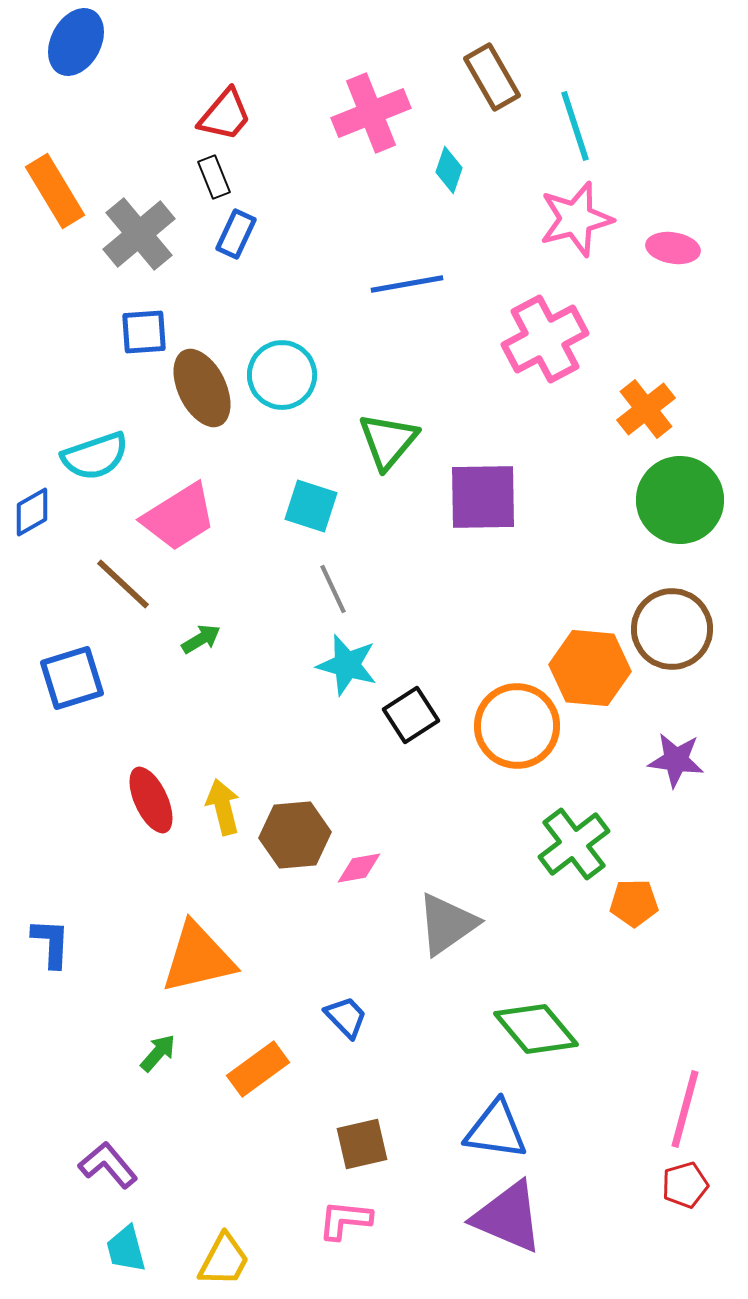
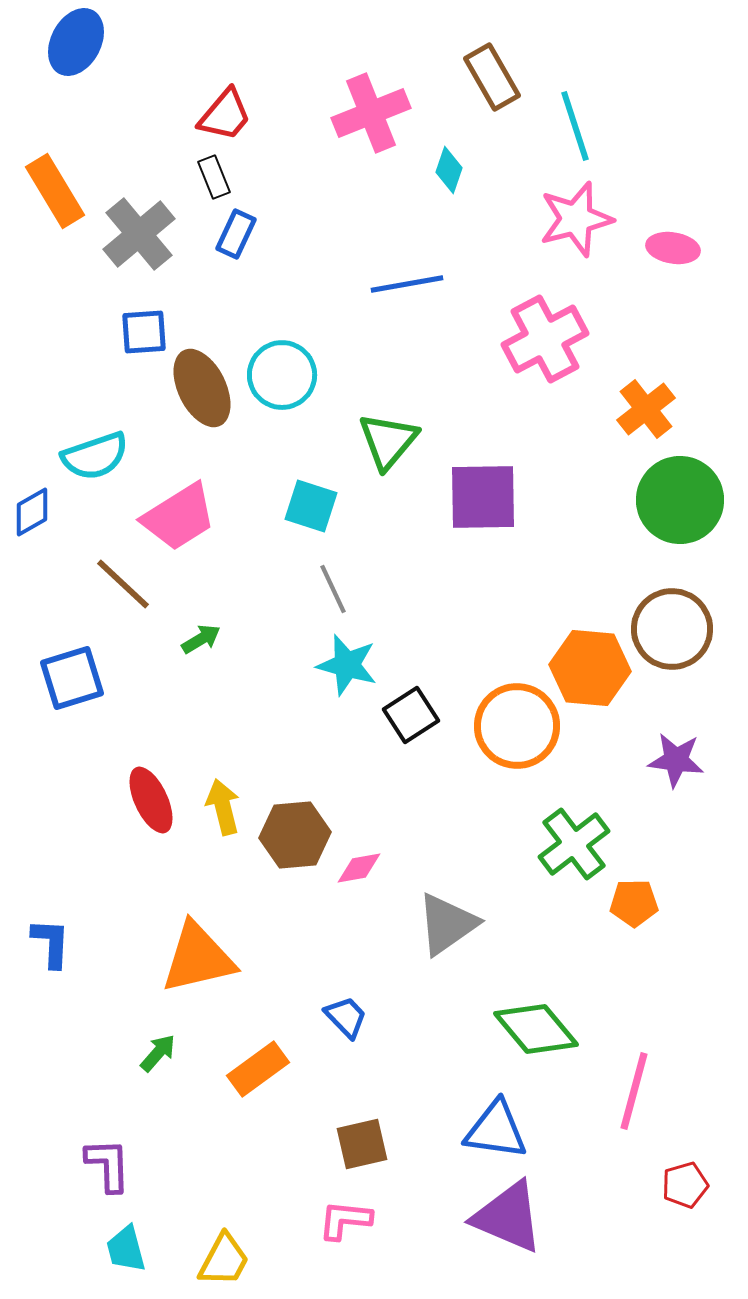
pink line at (685, 1109): moved 51 px left, 18 px up
purple L-shape at (108, 1165): rotated 38 degrees clockwise
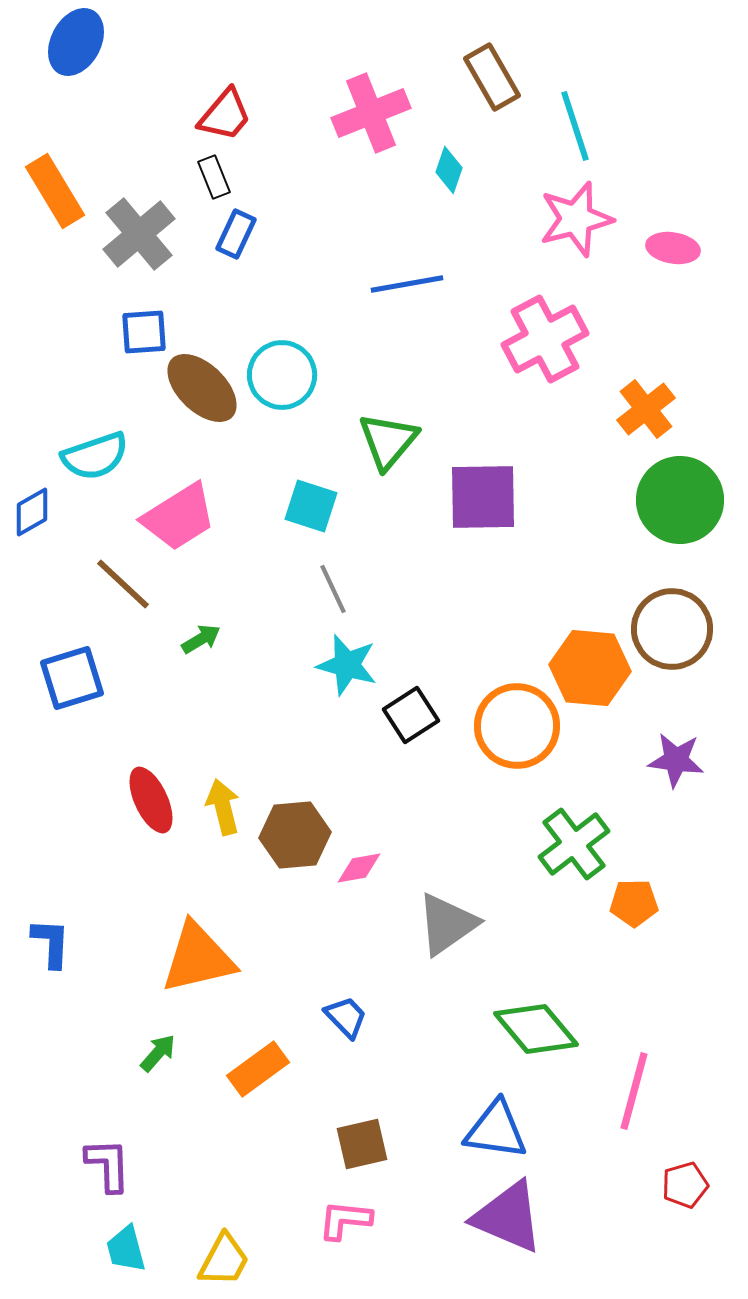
brown ellipse at (202, 388): rotated 20 degrees counterclockwise
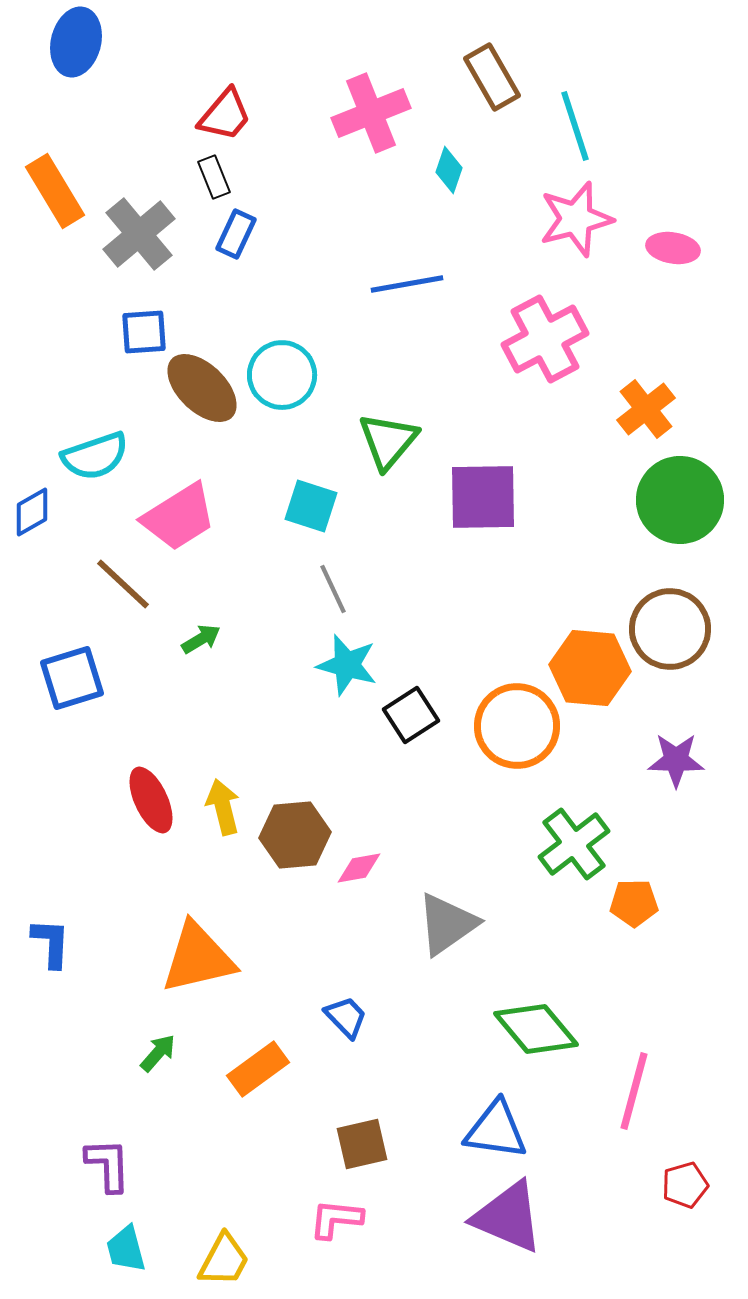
blue ellipse at (76, 42): rotated 14 degrees counterclockwise
brown circle at (672, 629): moved 2 px left
purple star at (676, 760): rotated 6 degrees counterclockwise
pink L-shape at (345, 1220): moved 9 px left, 1 px up
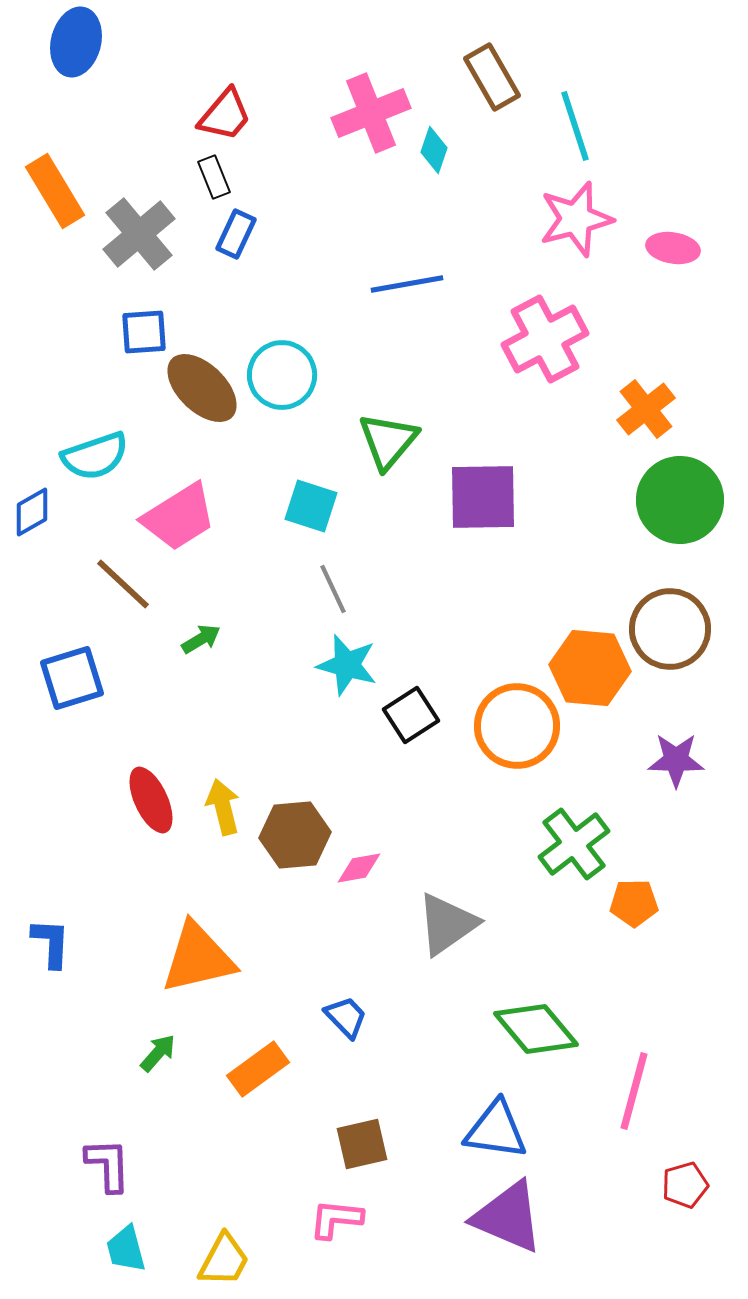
cyan diamond at (449, 170): moved 15 px left, 20 px up
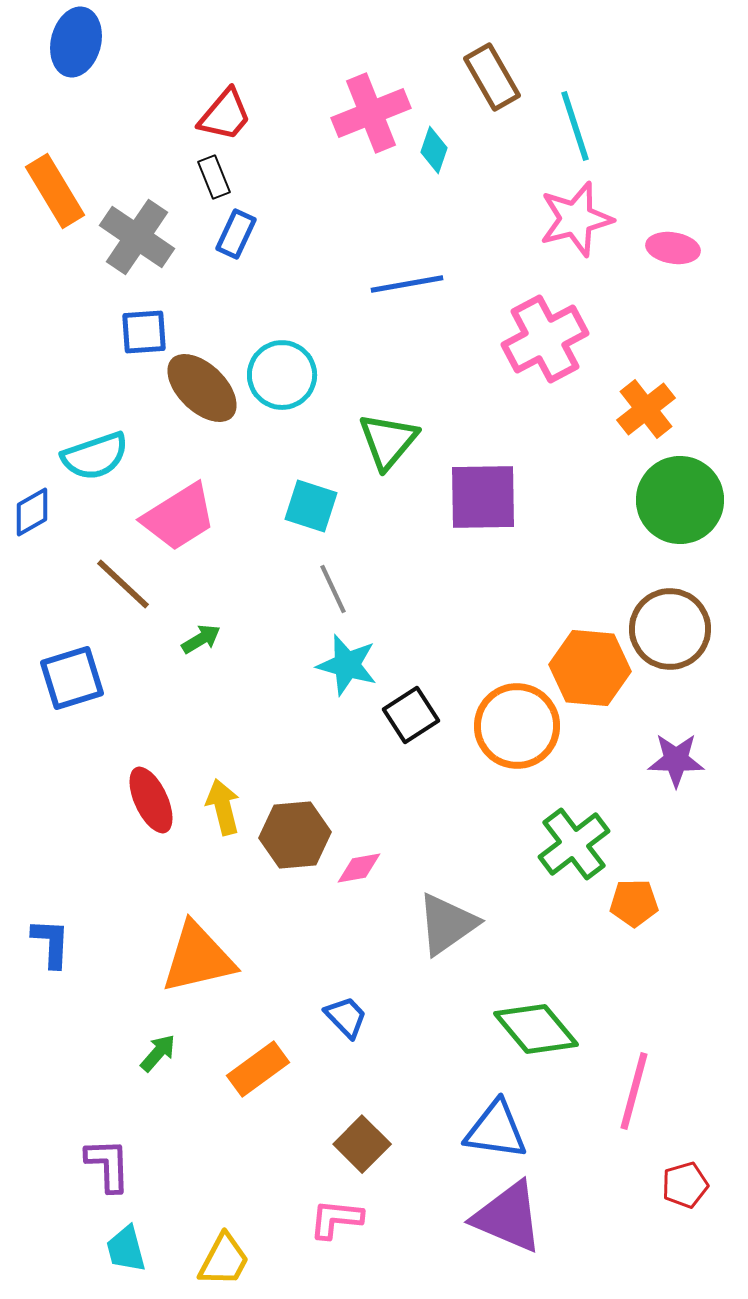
gray cross at (139, 234): moved 2 px left, 3 px down; rotated 16 degrees counterclockwise
brown square at (362, 1144): rotated 32 degrees counterclockwise
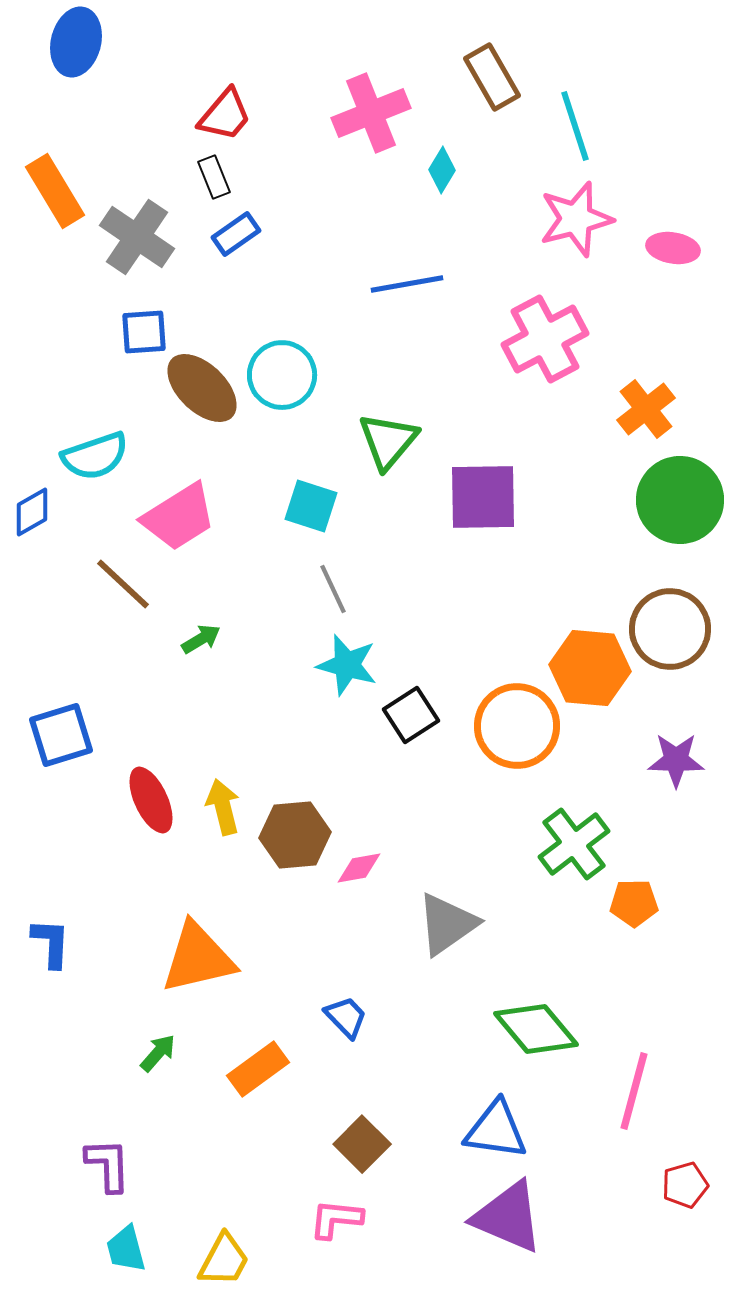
cyan diamond at (434, 150): moved 8 px right, 20 px down; rotated 12 degrees clockwise
blue rectangle at (236, 234): rotated 30 degrees clockwise
blue square at (72, 678): moved 11 px left, 57 px down
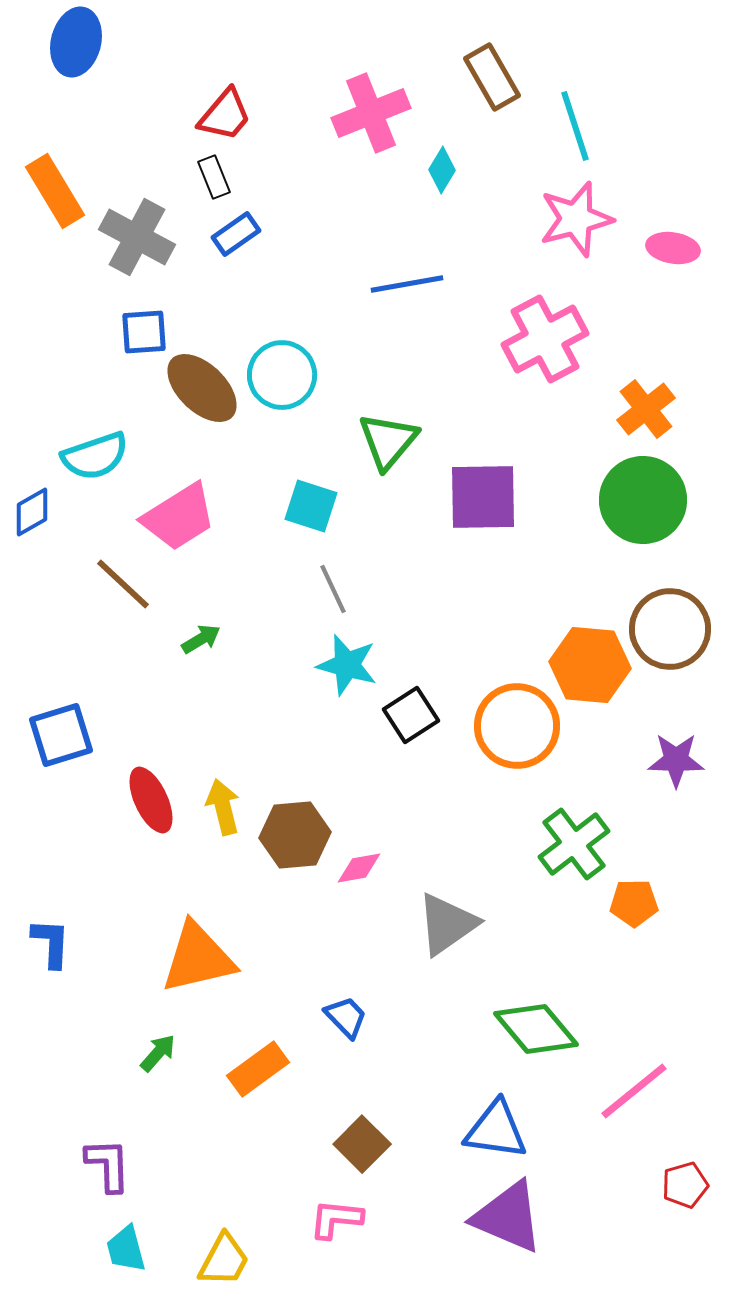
gray cross at (137, 237): rotated 6 degrees counterclockwise
green circle at (680, 500): moved 37 px left
orange hexagon at (590, 668): moved 3 px up
pink line at (634, 1091): rotated 36 degrees clockwise
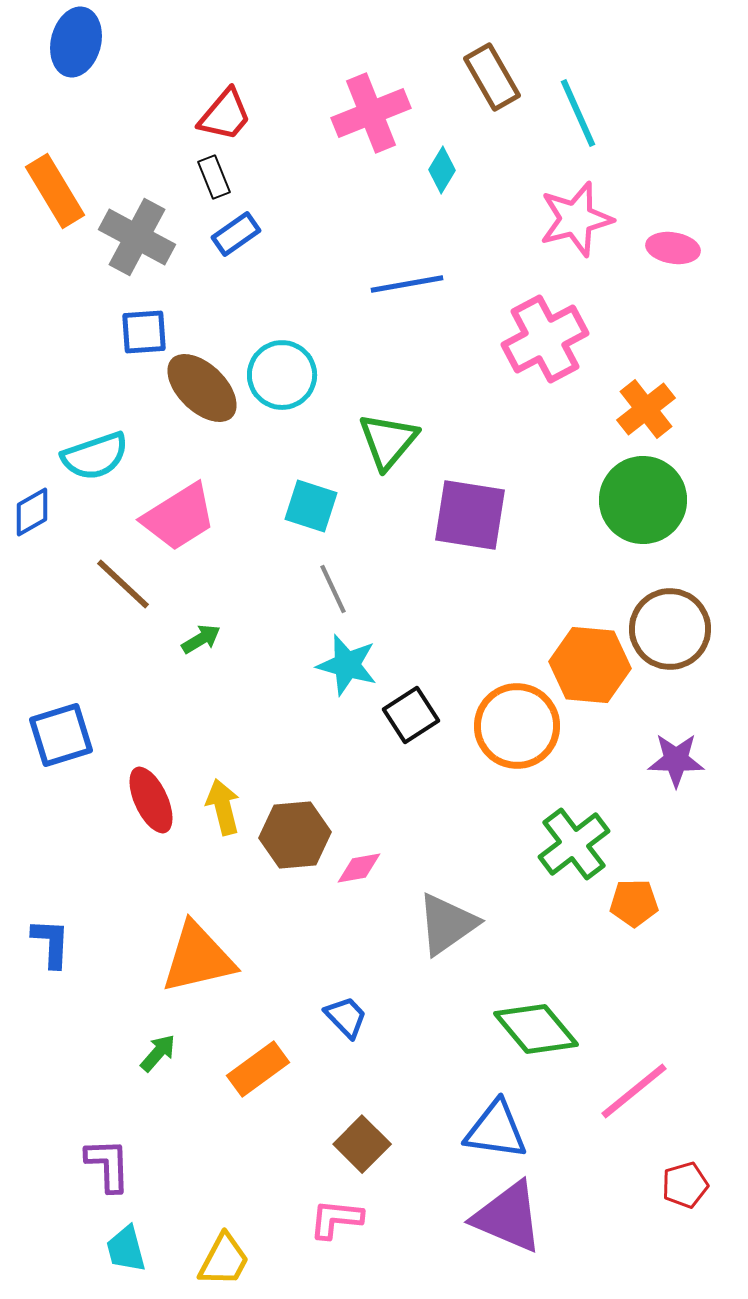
cyan line at (575, 126): moved 3 px right, 13 px up; rotated 6 degrees counterclockwise
purple square at (483, 497): moved 13 px left, 18 px down; rotated 10 degrees clockwise
